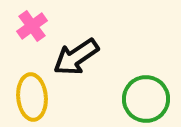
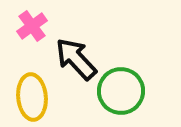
black arrow: moved 2 px down; rotated 81 degrees clockwise
green circle: moved 25 px left, 8 px up
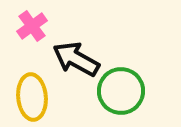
black arrow: rotated 18 degrees counterclockwise
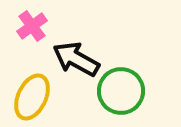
yellow ellipse: rotated 30 degrees clockwise
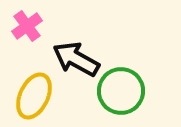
pink cross: moved 5 px left
yellow ellipse: moved 2 px right, 1 px up
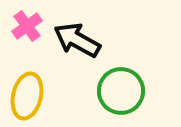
black arrow: moved 1 px right, 19 px up
yellow ellipse: moved 7 px left; rotated 12 degrees counterclockwise
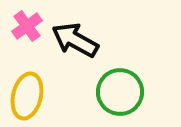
black arrow: moved 2 px left
green circle: moved 1 px left, 1 px down
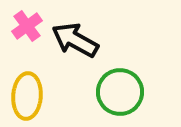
yellow ellipse: rotated 9 degrees counterclockwise
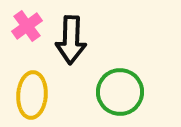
black arrow: moved 4 px left; rotated 117 degrees counterclockwise
yellow ellipse: moved 5 px right, 1 px up
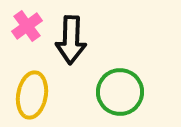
yellow ellipse: rotated 6 degrees clockwise
